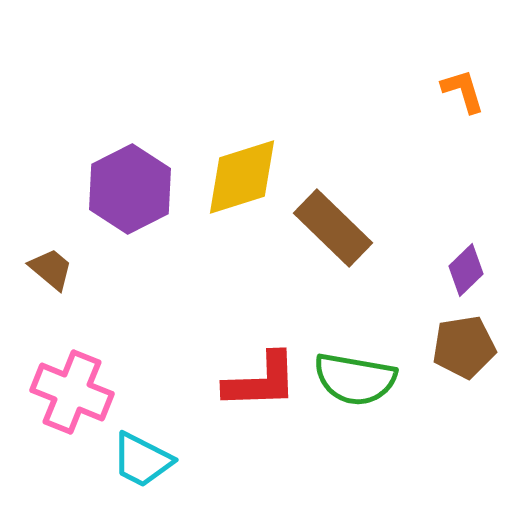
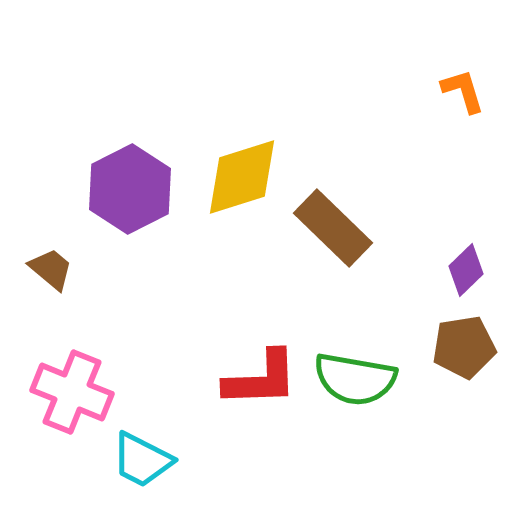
red L-shape: moved 2 px up
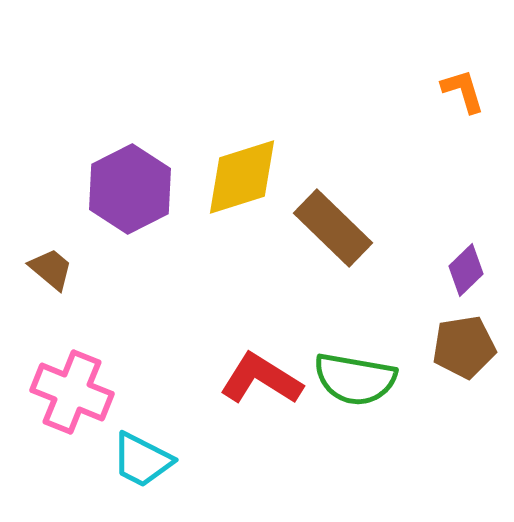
red L-shape: rotated 146 degrees counterclockwise
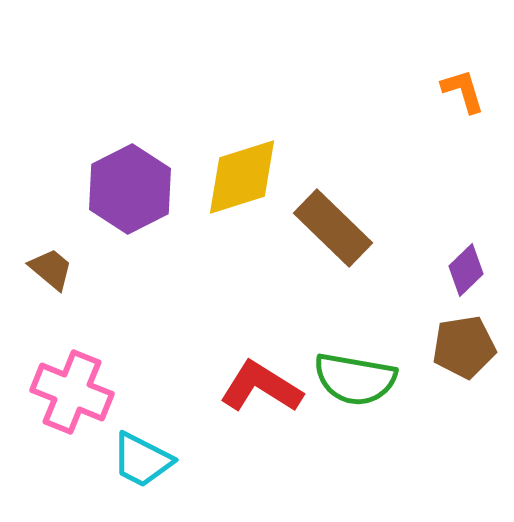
red L-shape: moved 8 px down
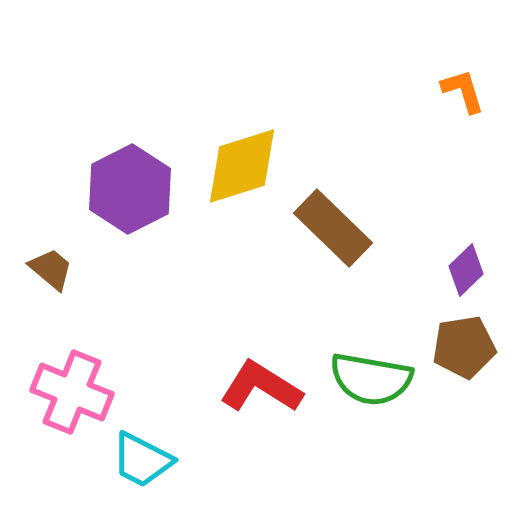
yellow diamond: moved 11 px up
green semicircle: moved 16 px right
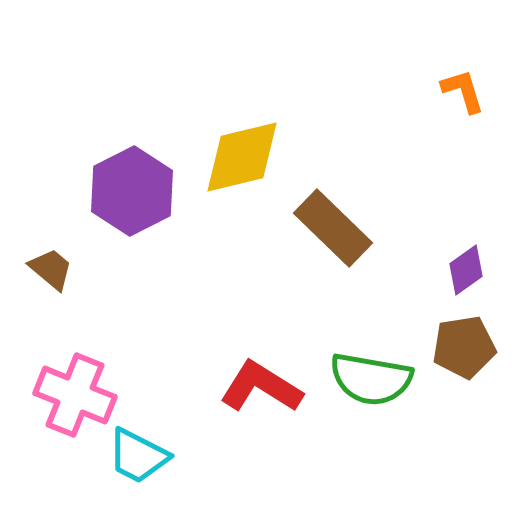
yellow diamond: moved 9 px up; rotated 4 degrees clockwise
purple hexagon: moved 2 px right, 2 px down
purple diamond: rotated 9 degrees clockwise
pink cross: moved 3 px right, 3 px down
cyan trapezoid: moved 4 px left, 4 px up
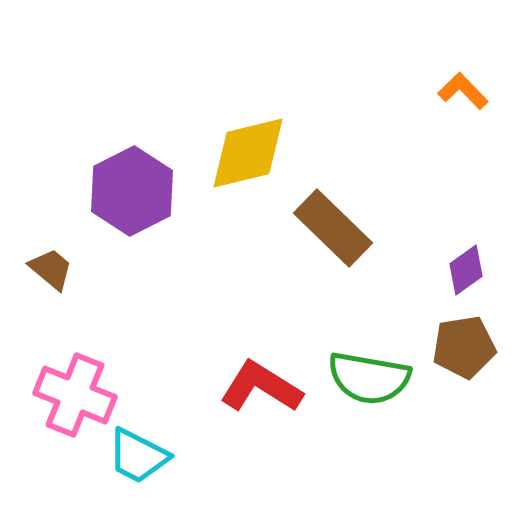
orange L-shape: rotated 27 degrees counterclockwise
yellow diamond: moved 6 px right, 4 px up
green semicircle: moved 2 px left, 1 px up
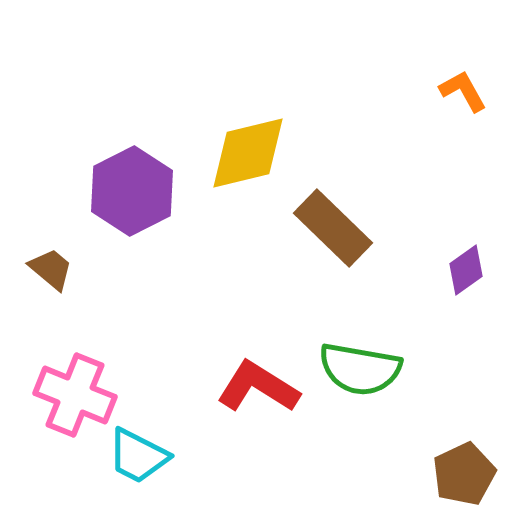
orange L-shape: rotated 15 degrees clockwise
brown pentagon: moved 127 px down; rotated 16 degrees counterclockwise
green semicircle: moved 9 px left, 9 px up
red L-shape: moved 3 px left
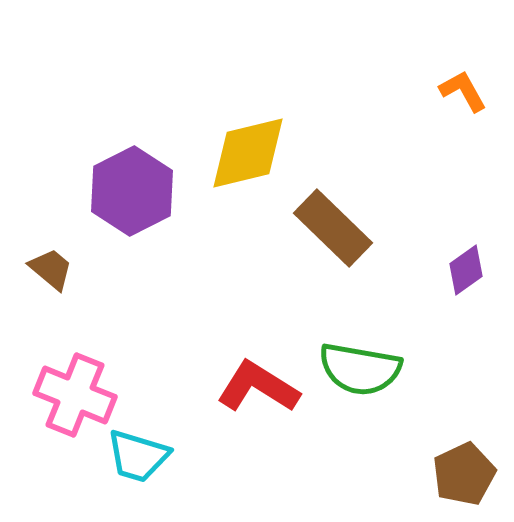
cyan trapezoid: rotated 10 degrees counterclockwise
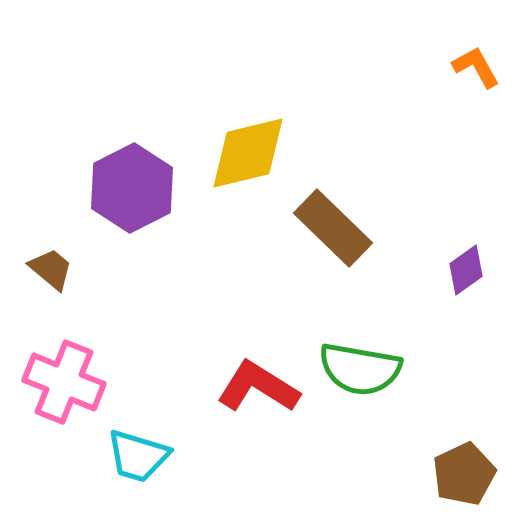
orange L-shape: moved 13 px right, 24 px up
purple hexagon: moved 3 px up
pink cross: moved 11 px left, 13 px up
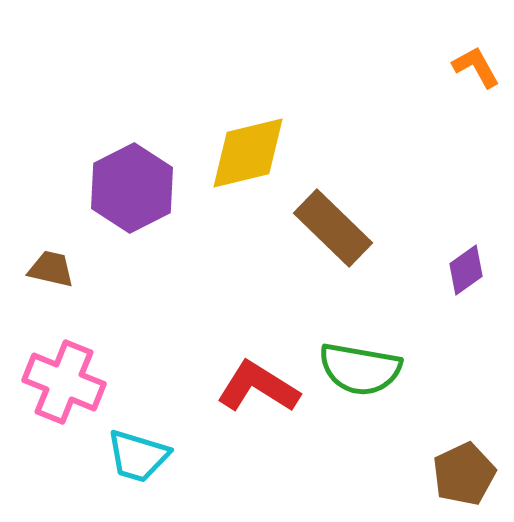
brown trapezoid: rotated 27 degrees counterclockwise
